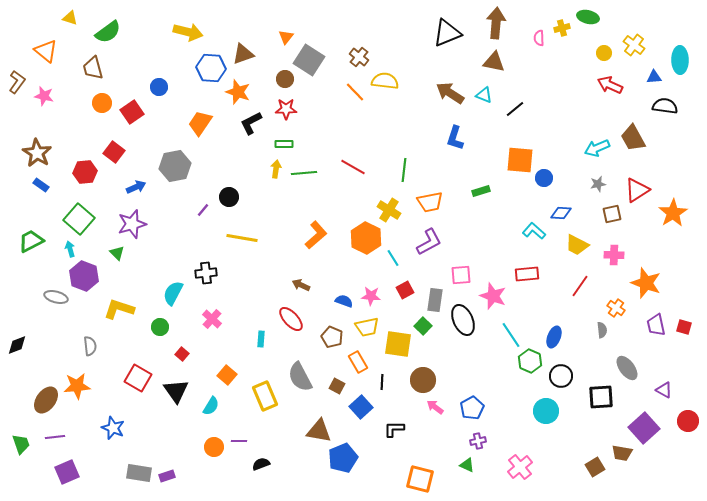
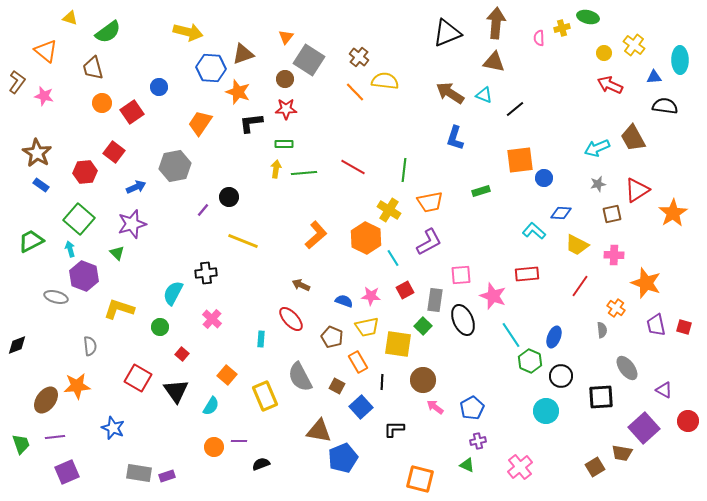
black L-shape at (251, 123): rotated 20 degrees clockwise
orange square at (520, 160): rotated 12 degrees counterclockwise
yellow line at (242, 238): moved 1 px right, 3 px down; rotated 12 degrees clockwise
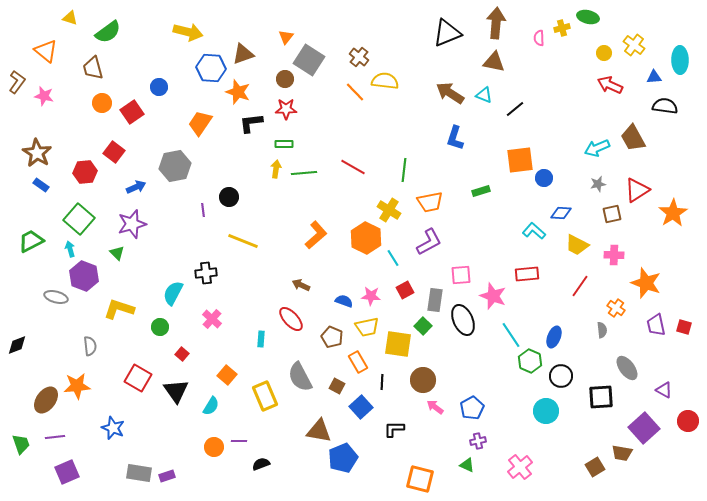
purple line at (203, 210): rotated 48 degrees counterclockwise
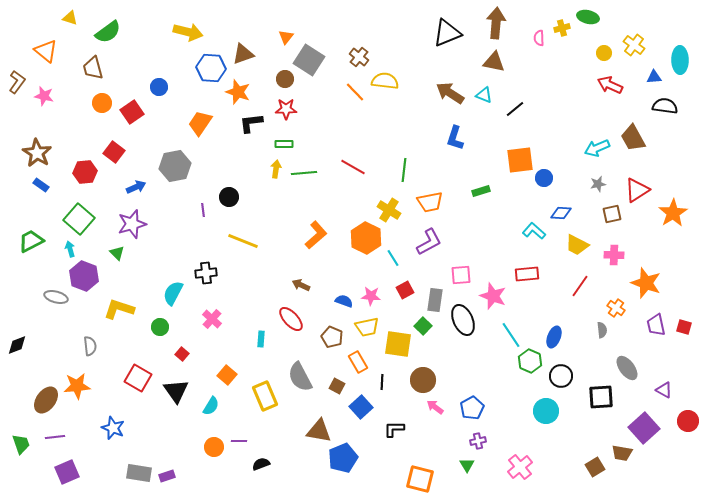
green triangle at (467, 465): rotated 35 degrees clockwise
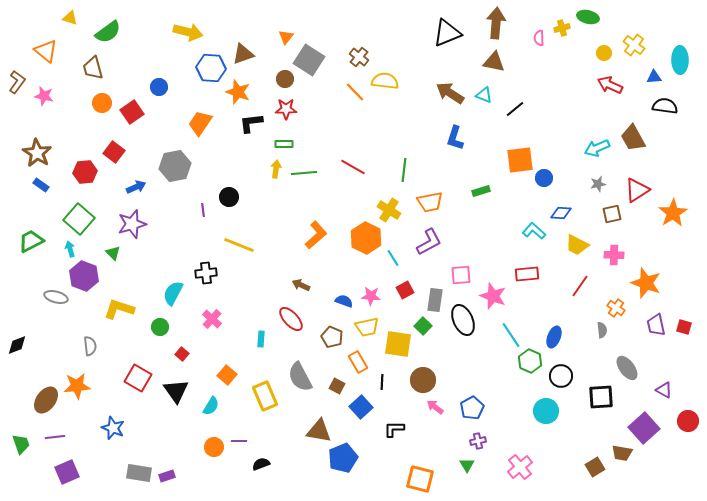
yellow line at (243, 241): moved 4 px left, 4 px down
green triangle at (117, 253): moved 4 px left
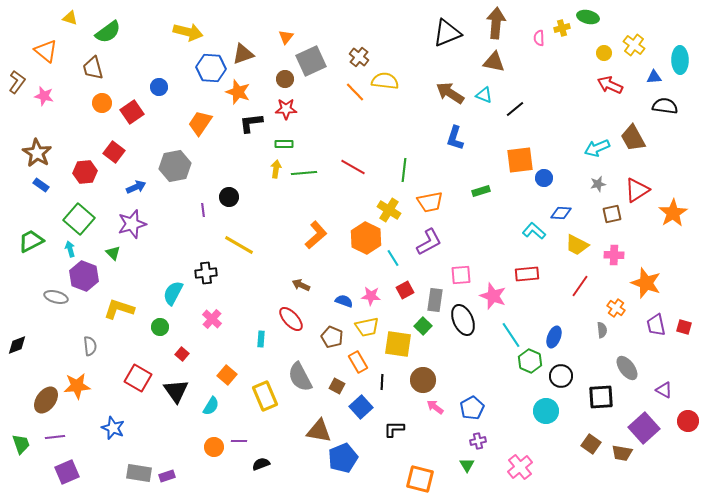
gray square at (309, 60): moved 2 px right, 1 px down; rotated 32 degrees clockwise
yellow line at (239, 245): rotated 8 degrees clockwise
brown square at (595, 467): moved 4 px left, 23 px up; rotated 24 degrees counterclockwise
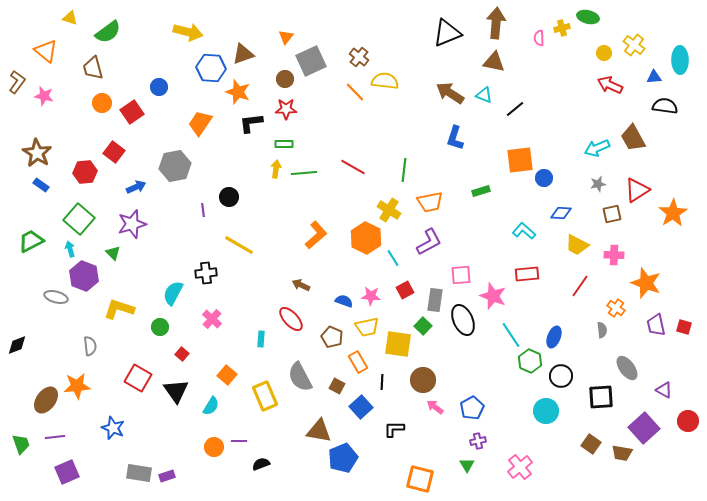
cyan L-shape at (534, 231): moved 10 px left
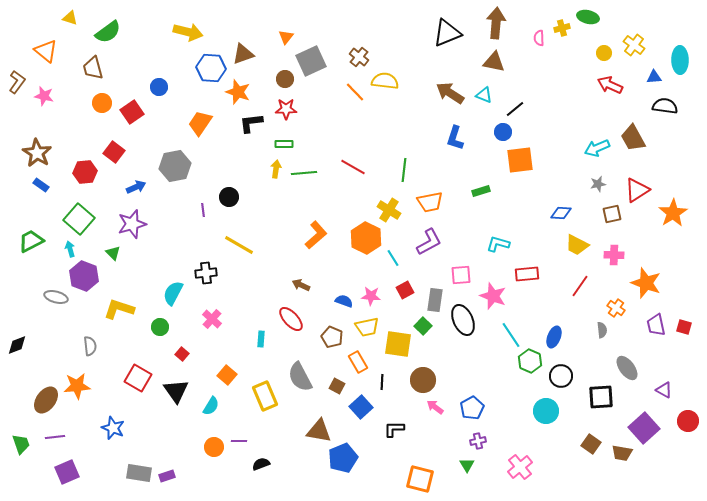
blue circle at (544, 178): moved 41 px left, 46 px up
cyan L-shape at (524, 231): moved 26 px left, 13 px down; rotated 25 degrees counterclockwise
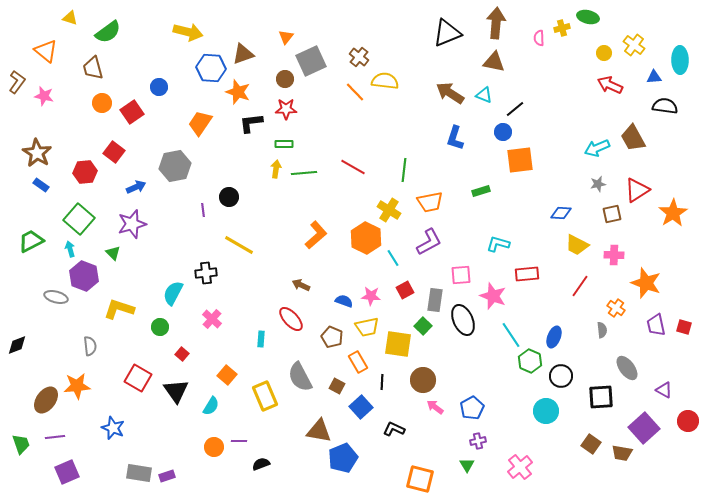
black L-shape at (394, 429): rotated 25 degrees clockwise
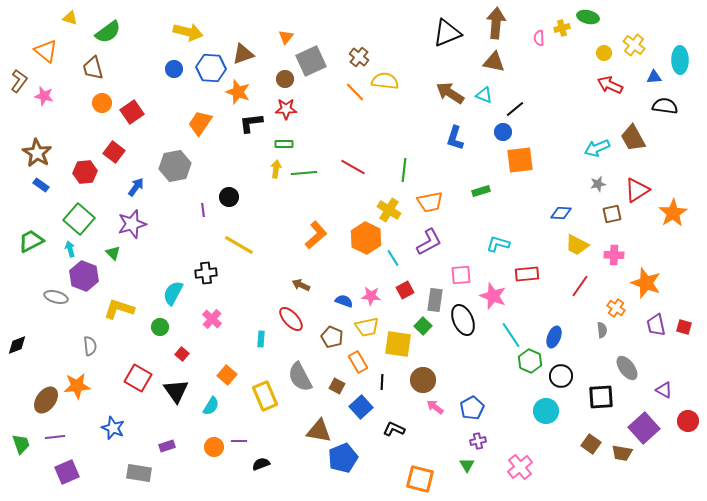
brown L-shape at (17, 82): moved 2 px right, 1 px up
blue circle at (159, 87): moved 15 px right, 18 px up
blue arrow at (136, 187): rotated 30 degrees counterclockwise
purple rectangle at (167, 476): moved 30 px up
